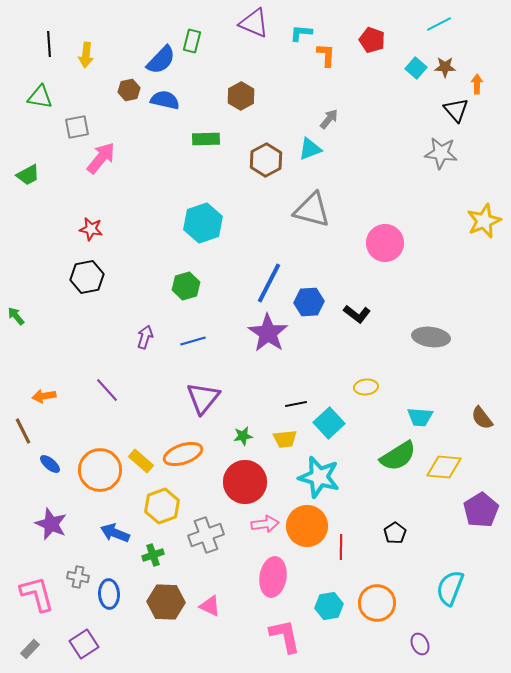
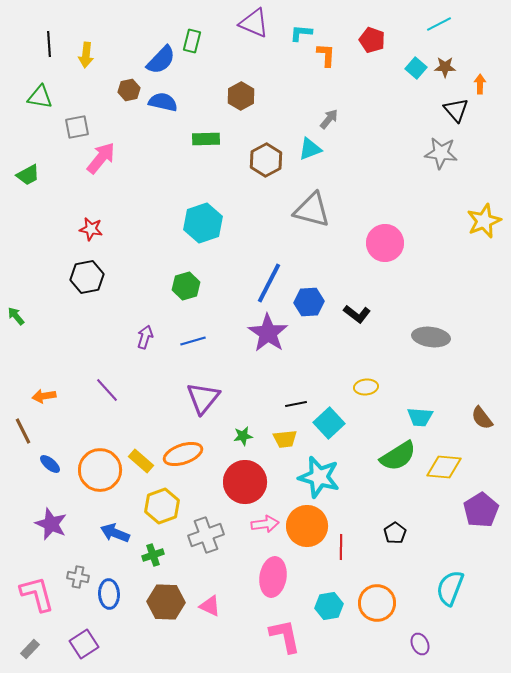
orange arrow at (477, 84): moved 3 px right
blue semicircle at (165, 100): moved 2 px left, 2 px down
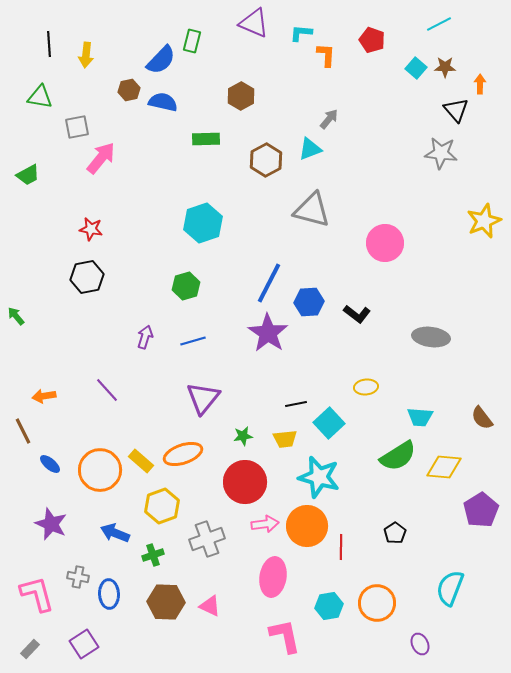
gray cross at (206, 535): moved 1 px right, 4 px down
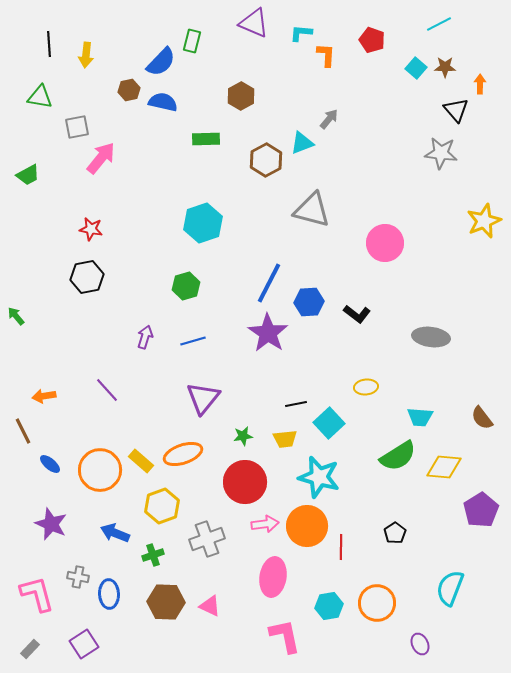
blue semicircle at (161, 60): moved 2 px down
cyan triangle at (310, 149): moved 8 px left, 6 px up
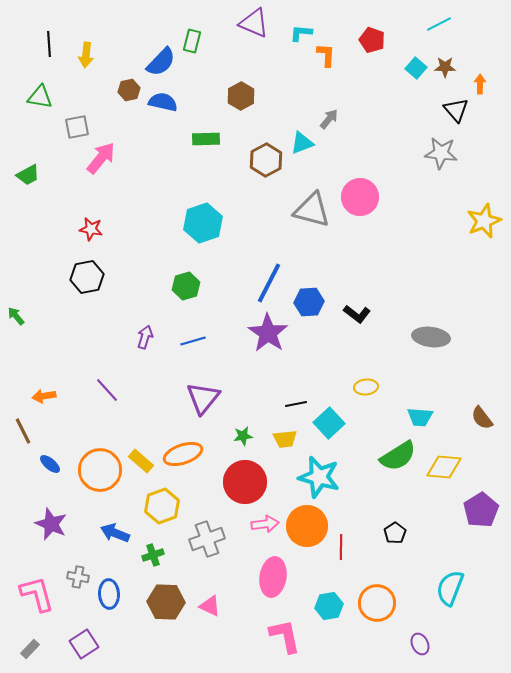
pink circle at (385, 243): moved 25 px left, 46 px up
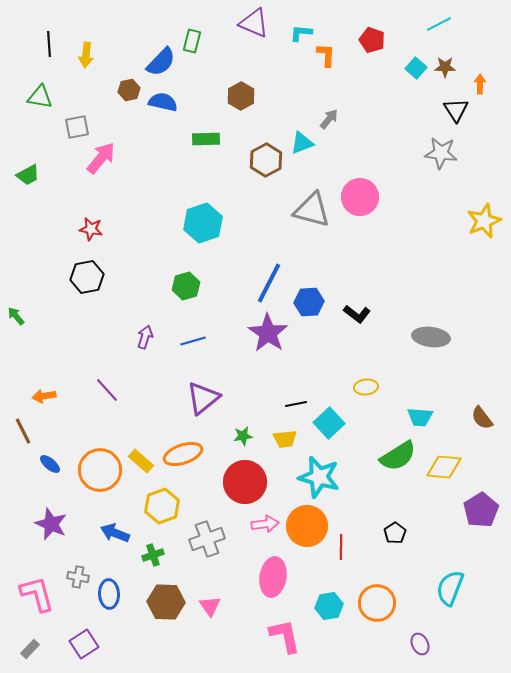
black triangle at (456, 110): rotated 8 degrees clockwise
purple triangle at (203, 398): rotated 12 degrees clockwise
pink triangle at (210, 606): rotated 30 degrees clockwise
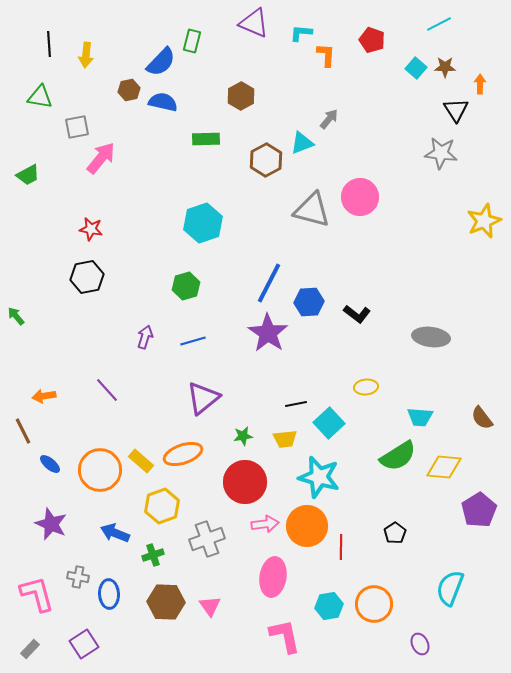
purple pentagon at (481, 510): moved 2 px left
orange circle at (377, 603): moved 3 px left, 1 px down
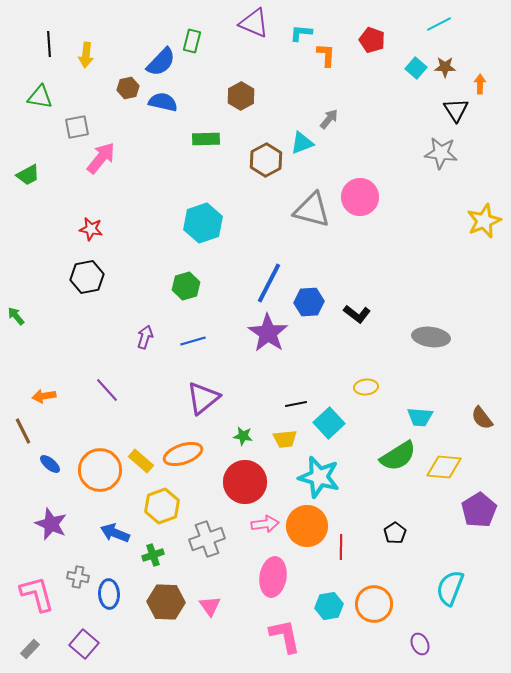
brown hexagon at (129, 90): moved 1 px left, 2 px up
green star at (243, 436): rotated 18 degrees clockwise
purple square at (84, 644): rotated 16 degrees counterclockwise
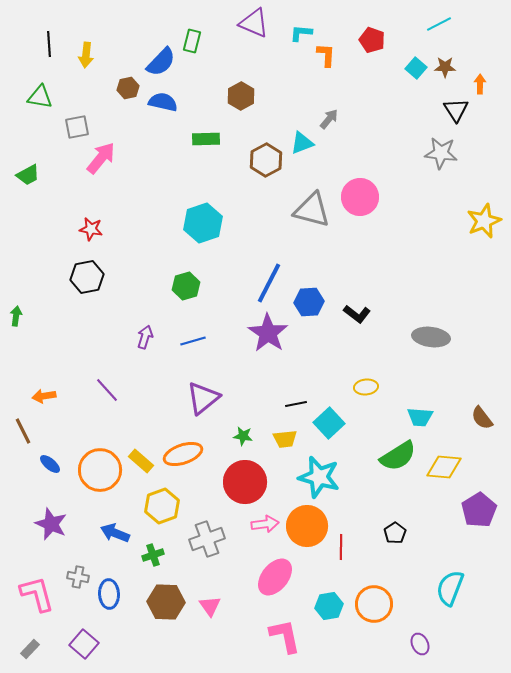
green arrow at (16, 316): rotated 48 degrees clockwise
pink ellipse at (273, 577): moved 2 px right; rotated 30 degrees clockwise
